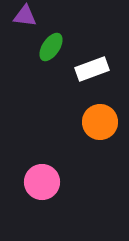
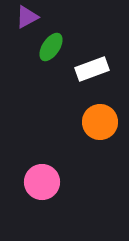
purple triangle: moved 2 px right, 1 px down; rotated 35 degrees counterclockwise
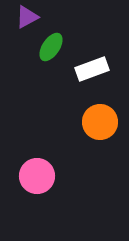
pink circle: moved 5 px left, 6 px up
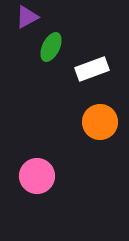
green ellipse: rotated 8 degrees counterclockwise
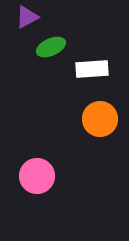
green ellipse: rotated 40 degrees clockwise
white rectangle: rotated 16 degrees clockwise
orange circle: moved 3 px up
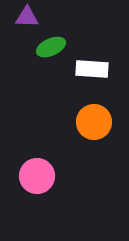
purple triangle: rotated 30 degrees clockwise
white rectangle: rotated 8 degrees clockwise
orange circle: moved 6 px left, 3 px down
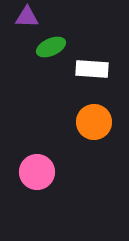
pink circle: moved 4 px up
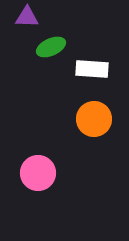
orange circle: moved 3 px up
pink circle: moved 1 px right, 1 px down
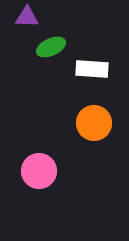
orange circle: moved 4 px down
pink circle: moved 1 px right, 2 px up
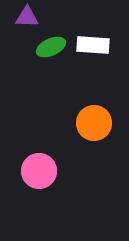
white rectangle: moved 1 px right, 24 px up
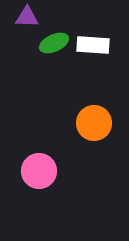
green ellipse: moved 3 px right, 4 px up
